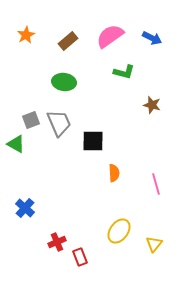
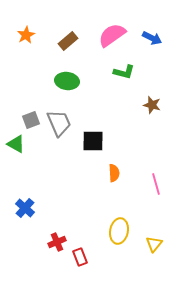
pink semicircle: moved 2 px right, 1 px up
green ellipse: moved 3 px right, 1 px up
yellow ellipse: rotated 25 degrees counterclockwise
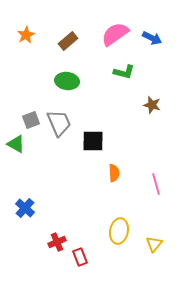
pink semicircle: moved 3 px right, 1 px up
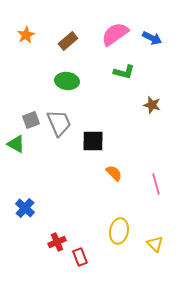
orange semicircle: rotated 42 degrees counterclockwise
yellow triangle: moved 1 px right; rotated 24 degrees counterclockwise
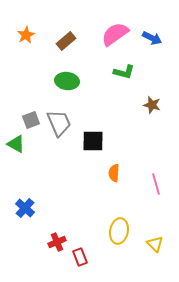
brown rectangle: moved 2 px left
orange semicircle: rotated 132 degrees counterclockwise
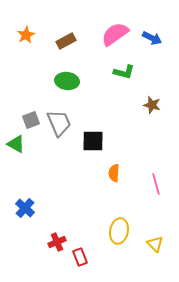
brown rectangle: rotated 12 degrees clockwise
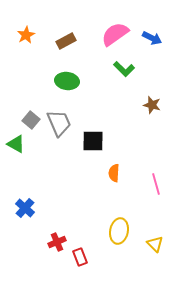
green L-shape: moved 3 px up; rotated 30 degrees clockwise
gray square: rotated 30 degrees counterclockwise
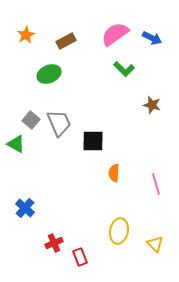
green ellipse: moved 18 px left, 7 px up; rotated 30 degrees counterclockwise
red cross: moved 3 px left, 1 px down
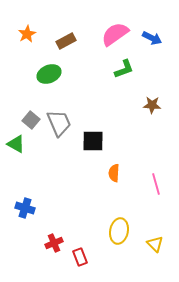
orange star: moved 1 px right, 1 px up
green L-shape: rotated 65 degrees counterclockwise
brown star: rotated 12 degrees counterclockwise
blue cross: rotated 24 degrees counterclockwise
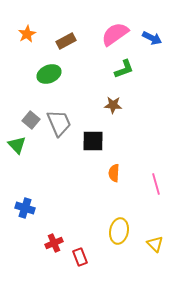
brown star: moved 39 px left
green triangle: moved 1 px right, 1 px down; rotated 18 degrees clockwise
